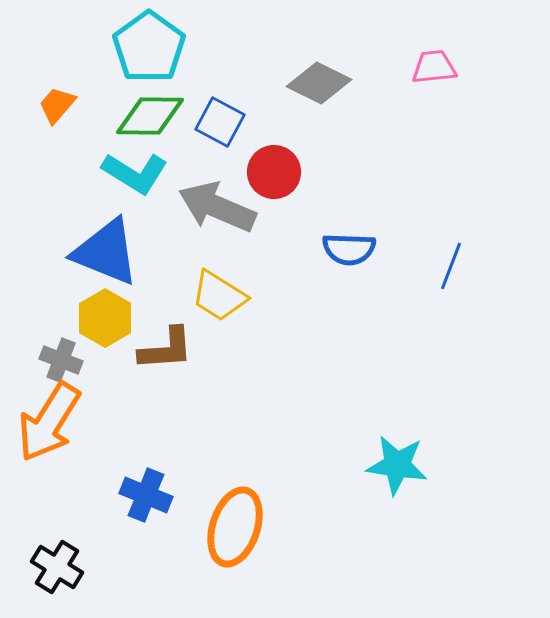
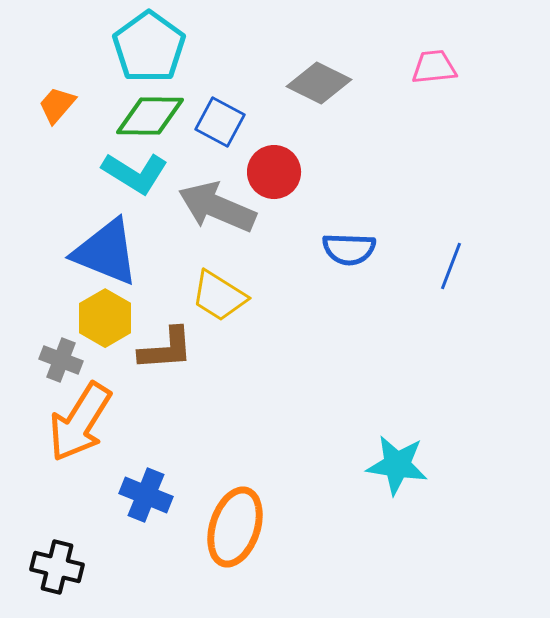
orange arrow: moved 31 px right
black cross: rotated 18 degrees counterclockwise
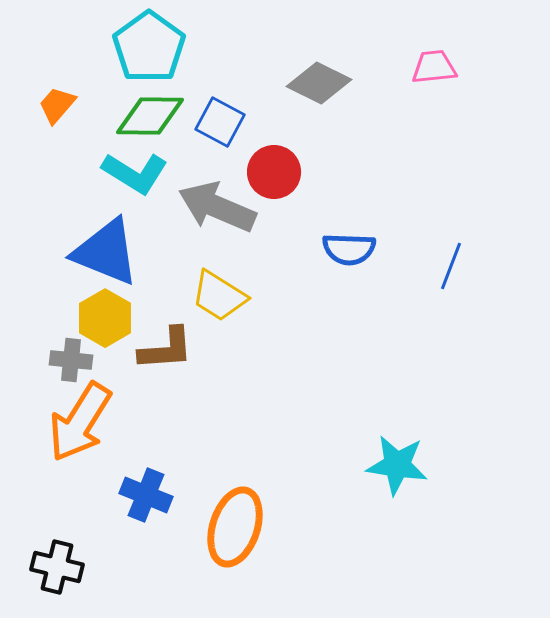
gray cross: moved 10 px right; rotated 15 degrees counterclockwise
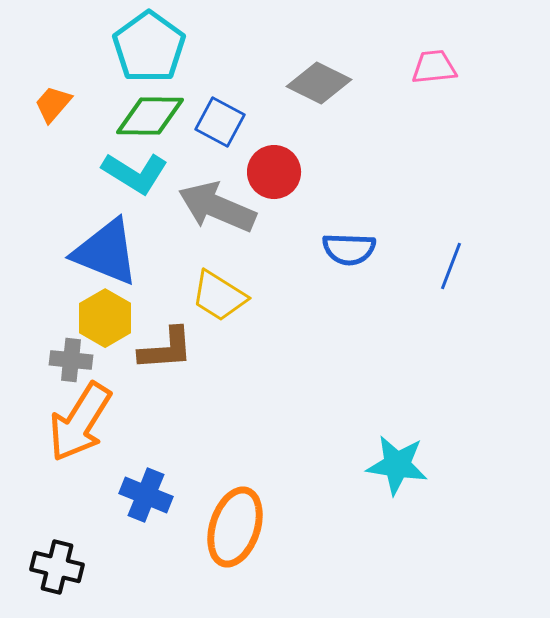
orange trapezoid: moved 4 px left, 1 px up
